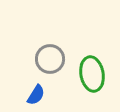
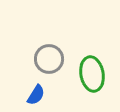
gray circle: moved 1 px left
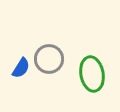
blue semicircle: moved 15 px left, 27 px up
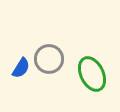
green ellipse: rotated 16 degrees counterclockwise
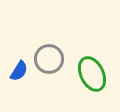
blue semicircle: moved 2 px left, 3 px down
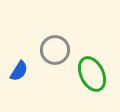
gray circle: moved 6 px right, 9 px up
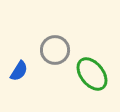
green ellipse: rotated 12 degrees counterclockwise
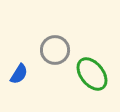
blue semicircle: moved 3 px down
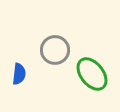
blue semicircle: rotated 25 degrees counterclockwise
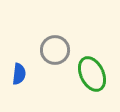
green ellipse: rotated 12 degrees clockwise
